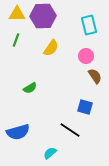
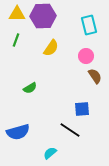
blue square: moved 3 px left, 2 px down; rotated 21 degrees counterclockwise
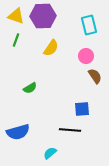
yellow triangle: moved 1 px left, 2 px down; rotated 18 degrees clockwise
black line: rotated 30 degrees counterclockwise
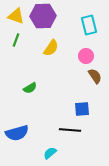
blue semicircle: moved 1 px left, 1 px down
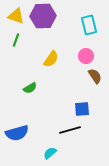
yellow semicircle: moved 11 px down
black line: rotated 20 degrees counterclockwise
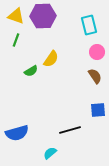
pink circle: moved 11 px right, 4 px up
green semicircle: moved 1 px right, 17 px up
blue square: moved 16 px right, 1 px down
